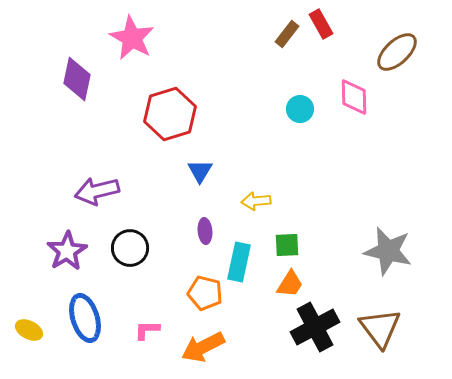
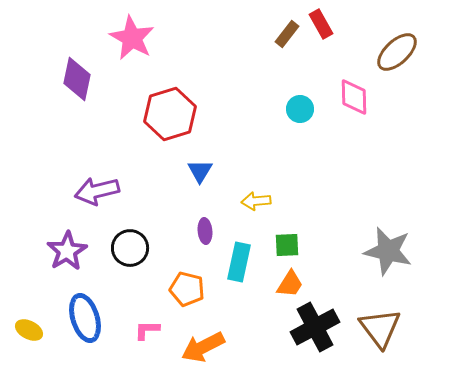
orange pentagon: moved 18 px left, 4 px up
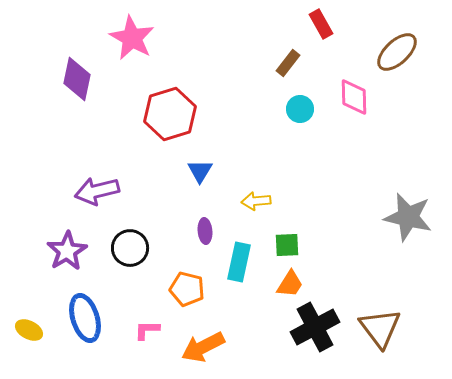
brown rectangle: moved 1 px right, 29 px down
gray star: moved 20 px right, 34 px up
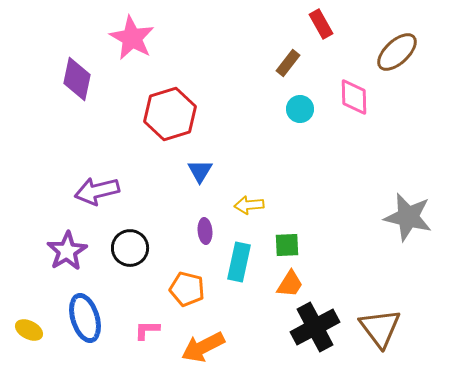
yellow arrow: moved 7 px left, 4 px down
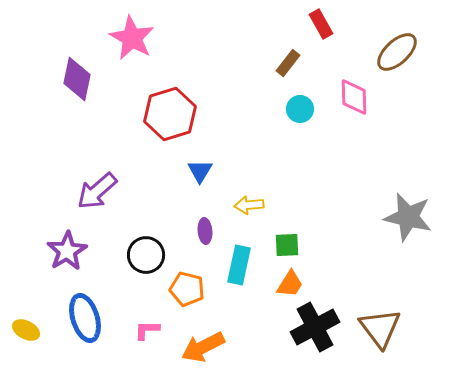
purple arrow: rotated 27 degrees counterclockwise
black circle: moved 16 px right, 7 px down
cyan rectangle: moved 3 px down
yellow ellipse: moved 3 px left
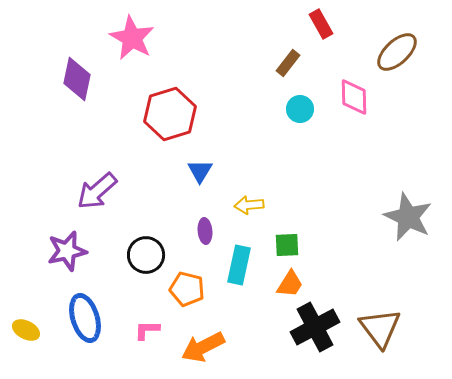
gray star: rotated 12 degrees clockwise
purple star: rotated 18 degrees clockwise
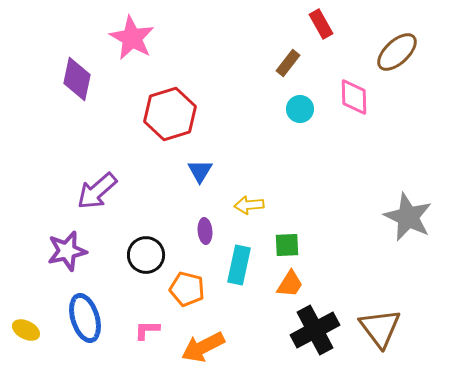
black cross: moved 3 px down
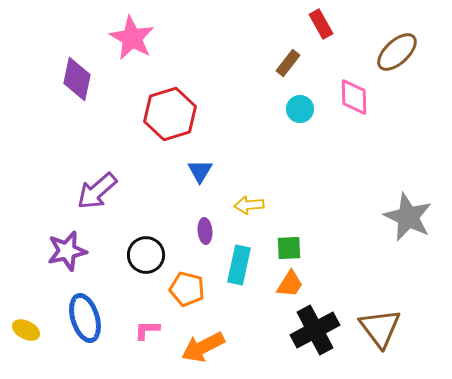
green square: moved 2 px right, 3 px down
